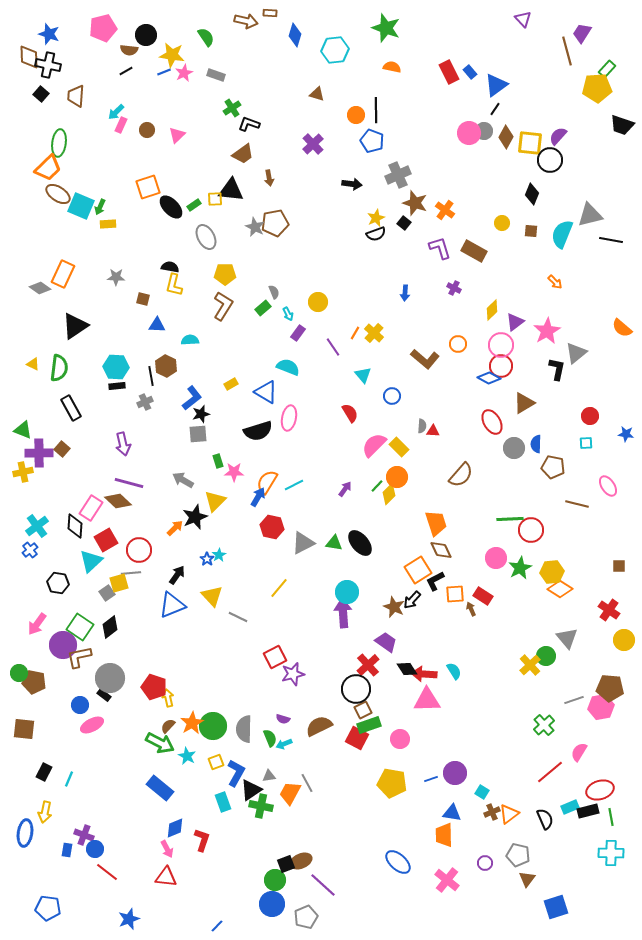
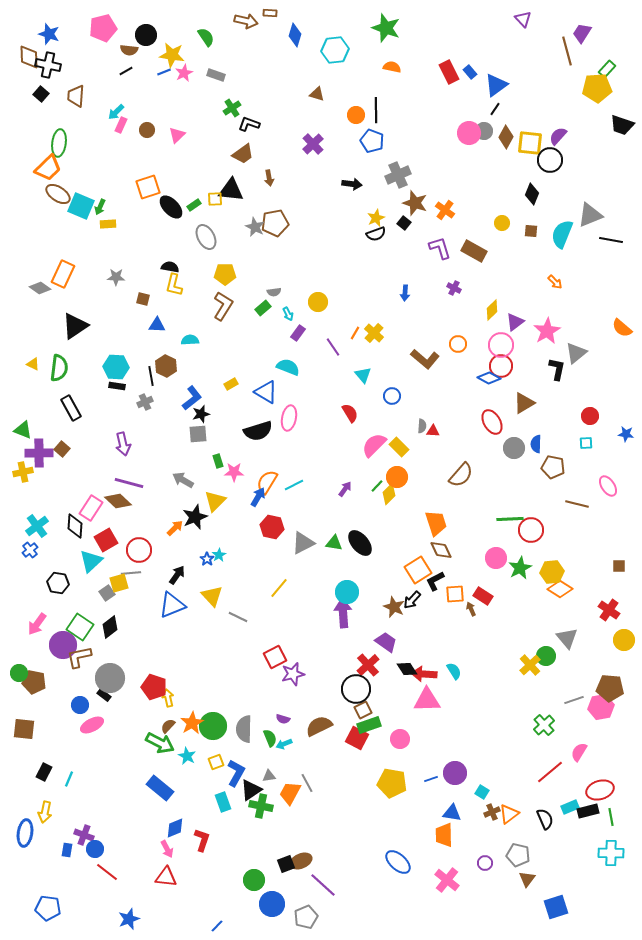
gray triangle at (590, 215): rotated 8 degrees counterclockwise
gray semicircle at (274, 292): rotated 104 degrees clockwise
black rectangle at (117, 386): rotated 14 degrees clockwise
green circle at (275, 880): moved 21 px left
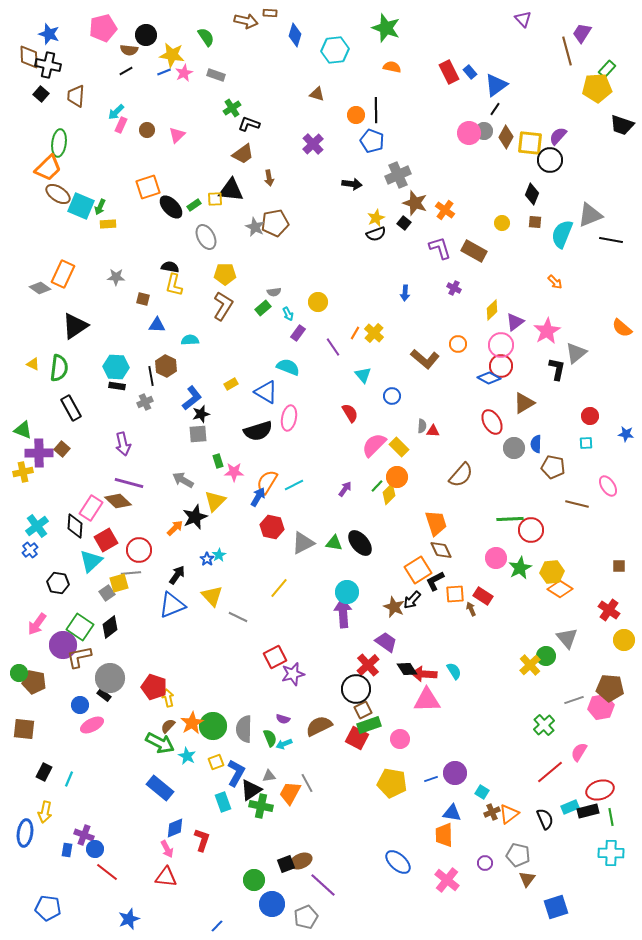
brown square at (531, 231): moved 4 px right, 9 px up
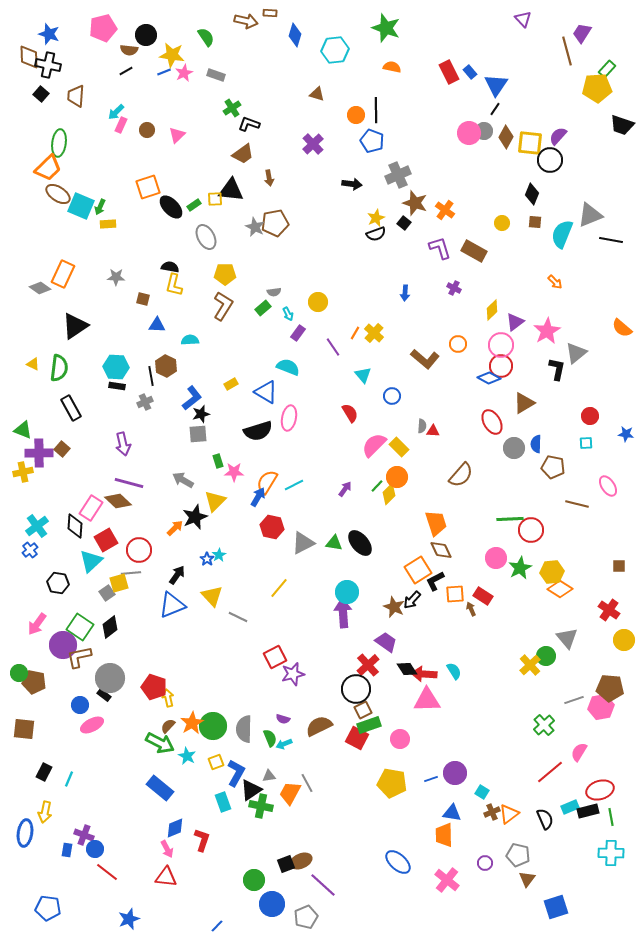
blue triangle at (496, 85): rotated 20 degrees counterclockwise
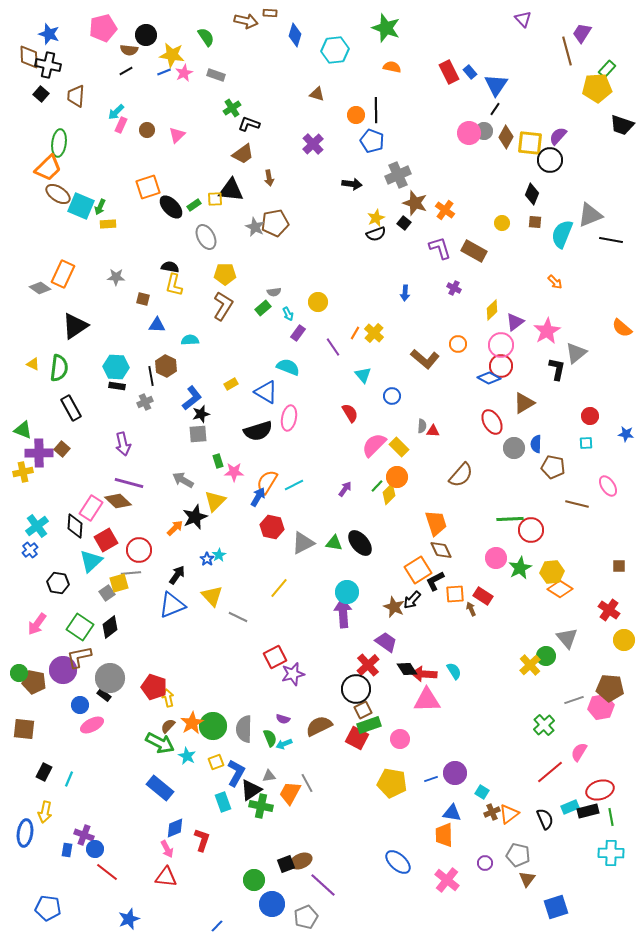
purple circle at (63, 645): moved 25 px down
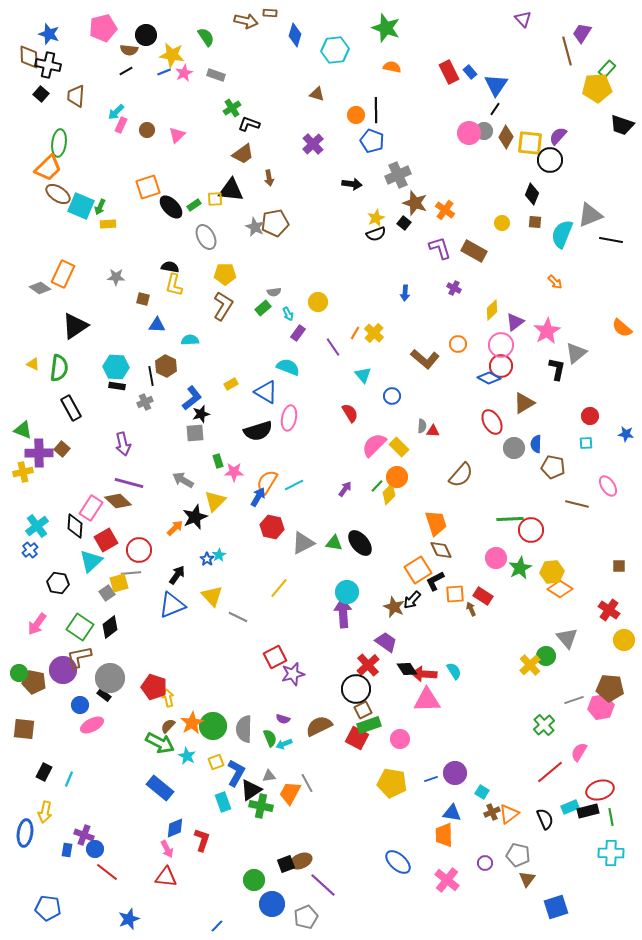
gray square at (198, 434): moved 3 px left, 1 px up
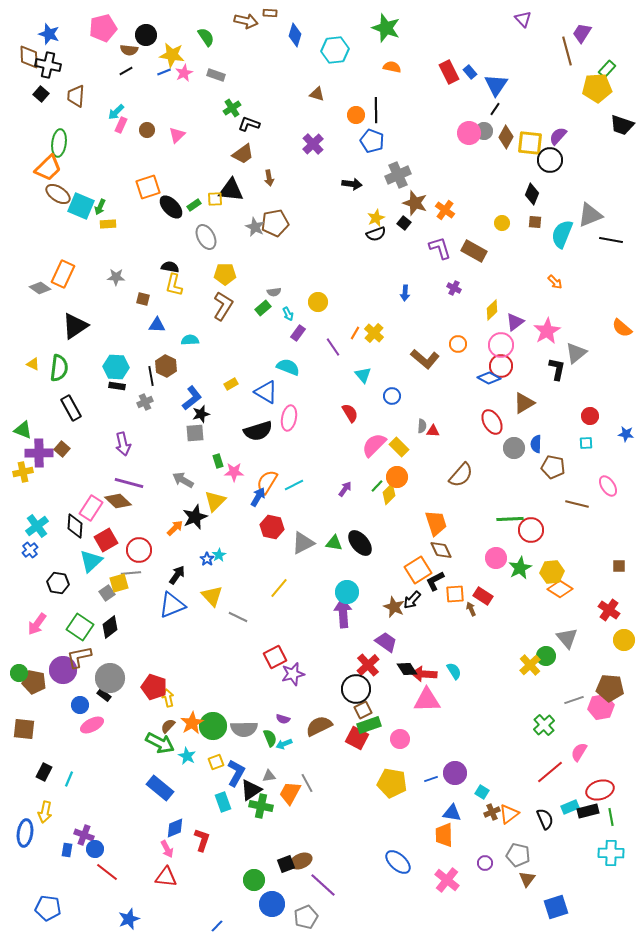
gray semicircle at (244, 729): rotated 92 degrees counterclockwise
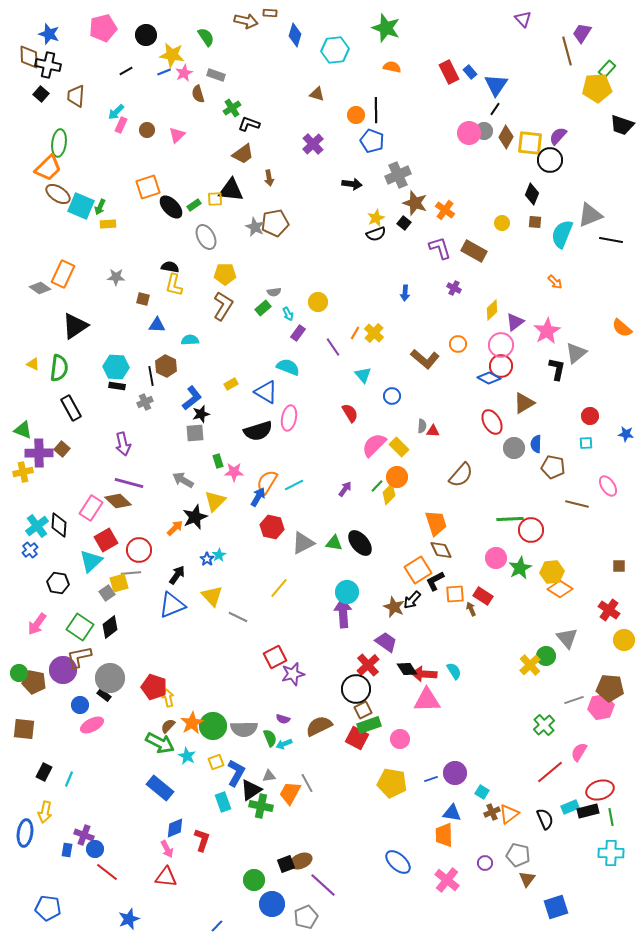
brown semicircle at (129, 50): moved 69 px right, 44 px down; rotated 66 degrees clockwise
black diamond at (75, 526): moved 16 px left, 1 px up
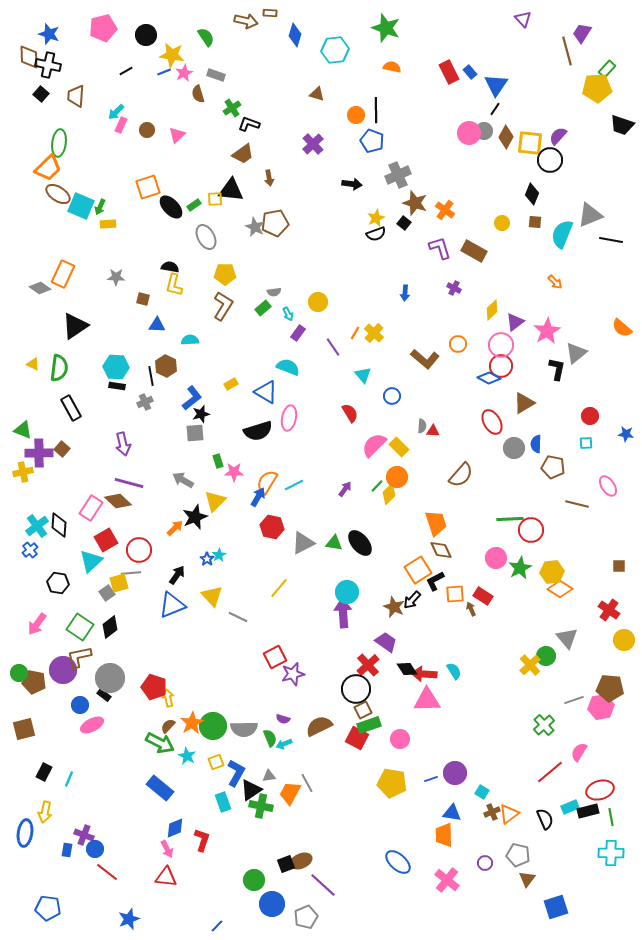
brown square at (24, 729): rotated 20 degrees counterclockwise
